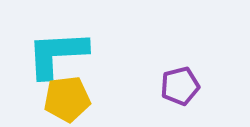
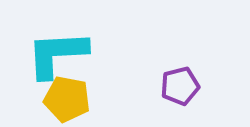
yellow pentagon: rotated 18 degrees clockwise
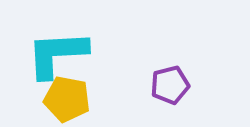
purple pentagon: moved 10 px left, 1 px up
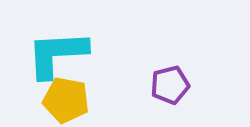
yellow pentagon: moved 1 px left, 1 px down
